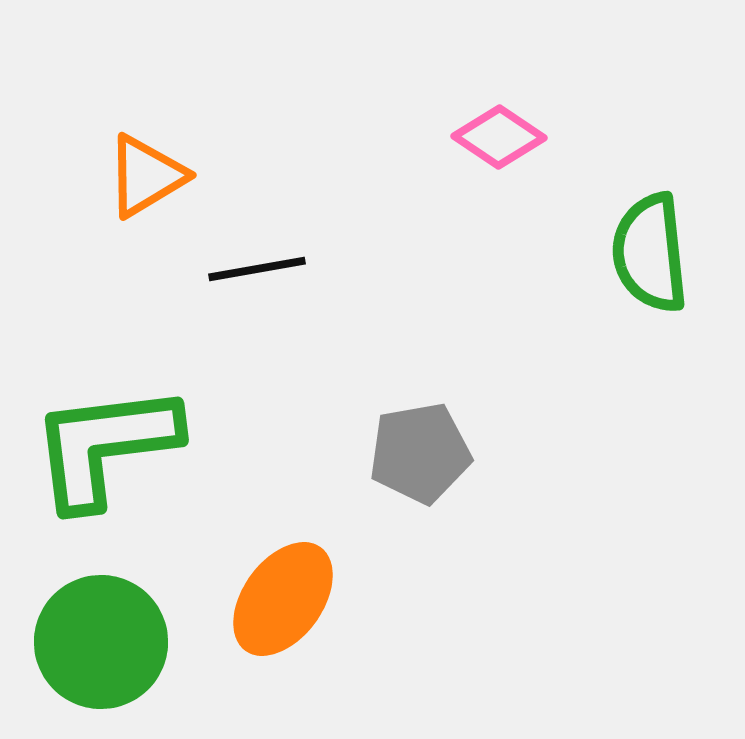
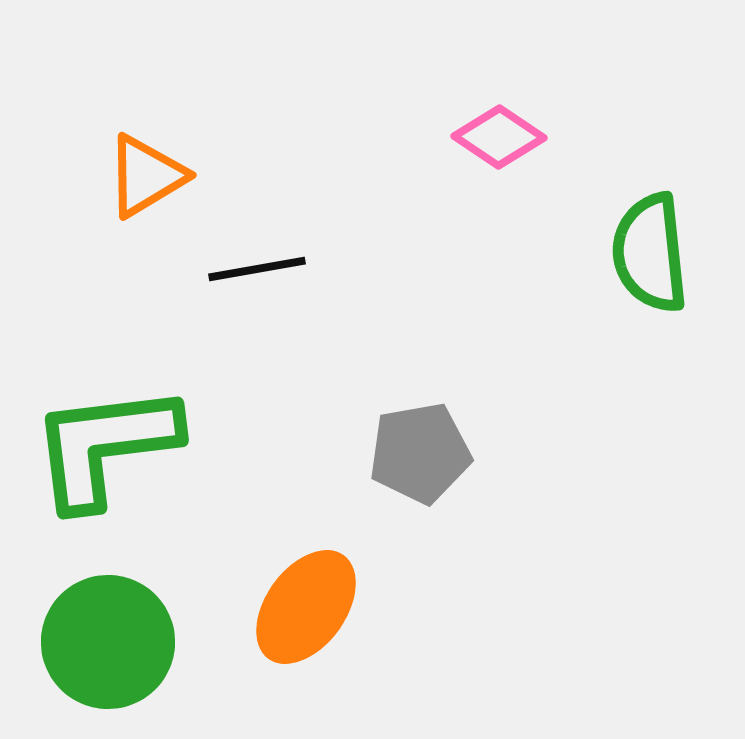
orange ellipse: moved 23 px right, 8 px down
green circle: moved 7 px right
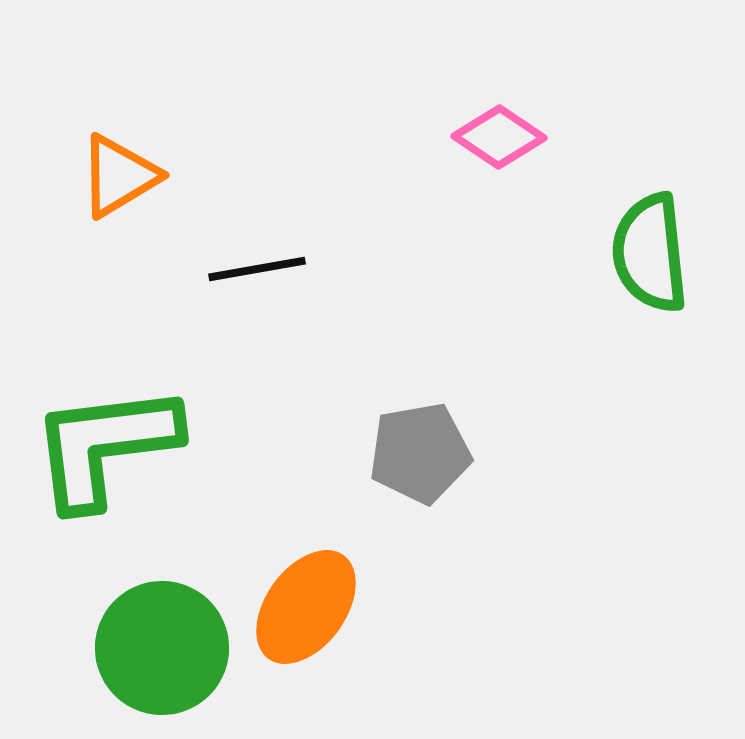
orange triangle: moved 27 px left
green circle: moved 54 px right, 6 px down
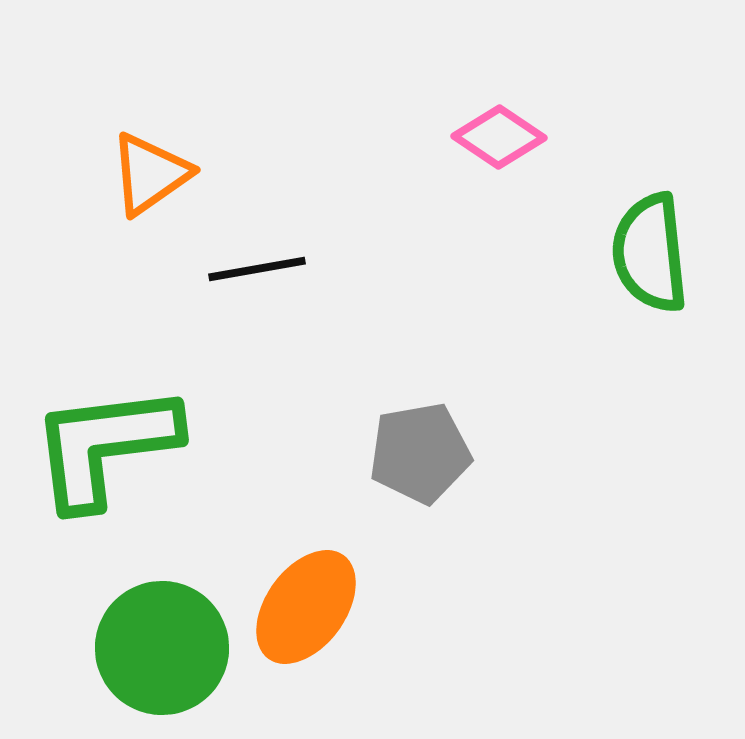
orange triangle: moved 31 px right, 2 px up; rotated 4 degrees counterclockwise
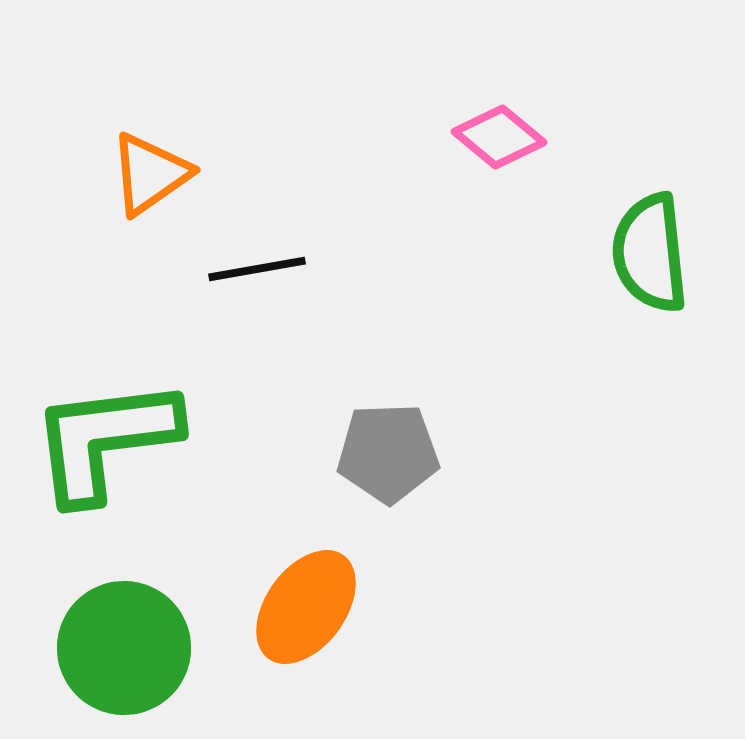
pink diamond: rotated 6 degrees clockwise
green L-shape: moved 6 px up
gray pentagon: moved 32 px left; rotated 8 degrees clockwise
green circle: moved 38 px left
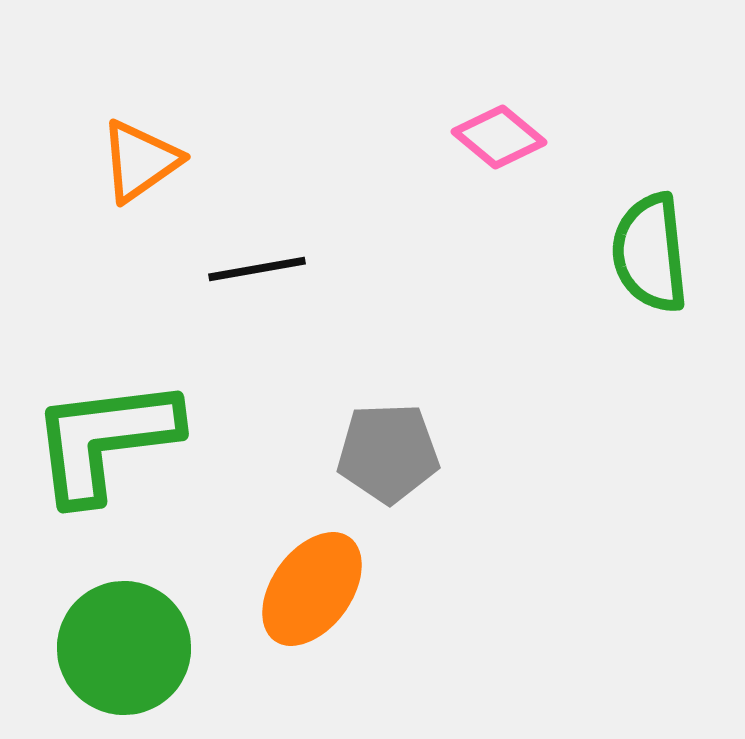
orange triangle: moved 10 px left, 13 px up
orange ellipse: moved 6 px right, 18 px up
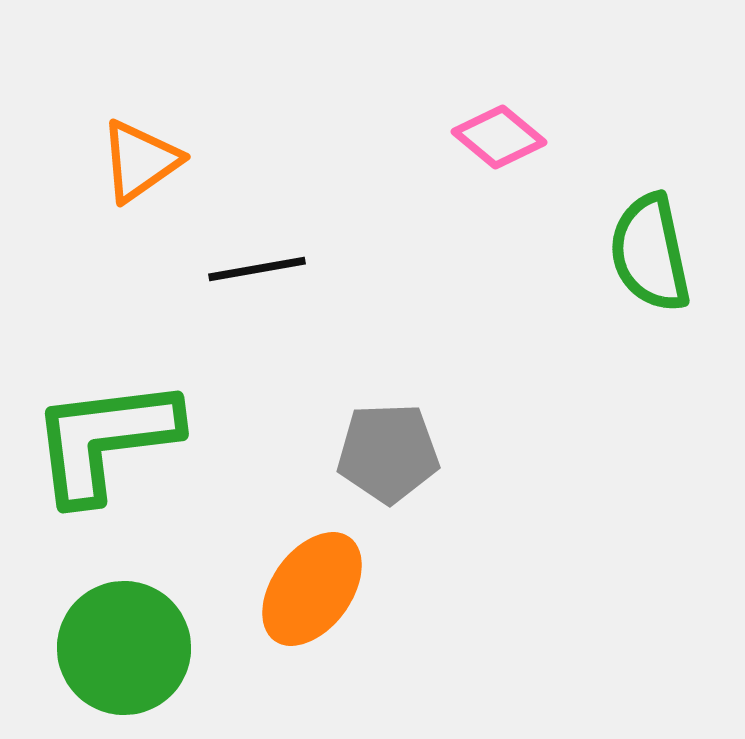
green semicircle: rotated 6 degrees counterclockwise
